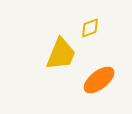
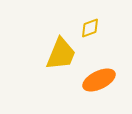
orange ellipse: rotated 12 degrees clockwise
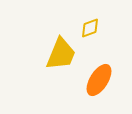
orange ellipse: rotated 32 degrees counterclockwise
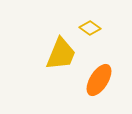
yellow diamond: rotated 55 degrees clockwise
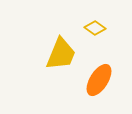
yellow diamond: moved 5 px right
